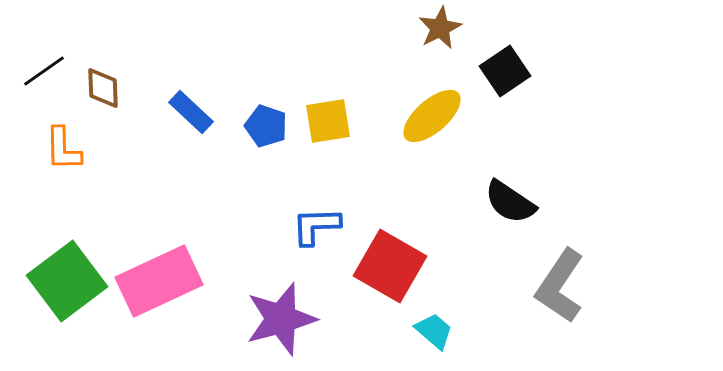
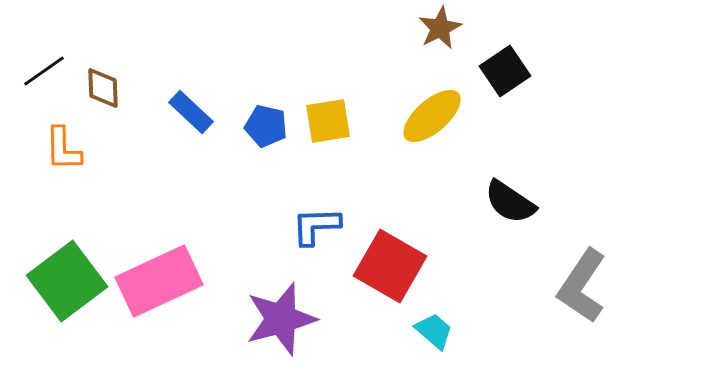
blue pentagon: rotated 6 degrees counterclockwise
gray L-shape: moved 22 px right
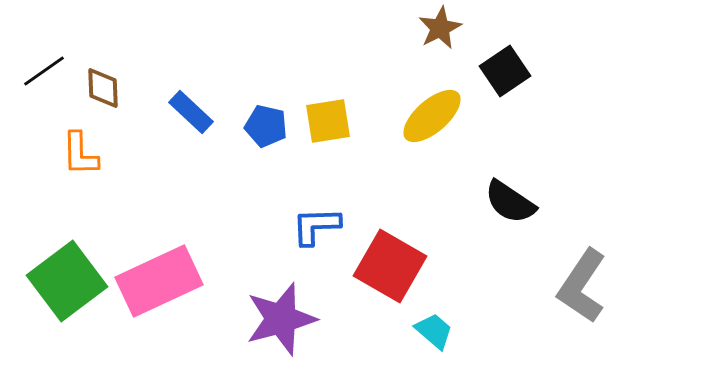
orange L-shape: moved 17 px right, 5 px down
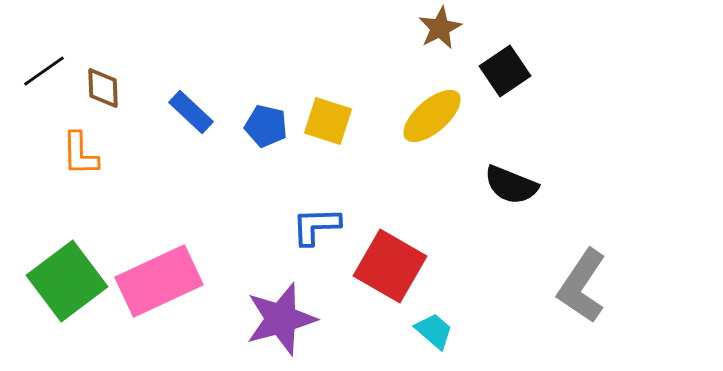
yellow square: rotated 27 degrees clockwise
black semicircle: moved 1 px right, 17 px up; rotated 12 degrees counterclockwise
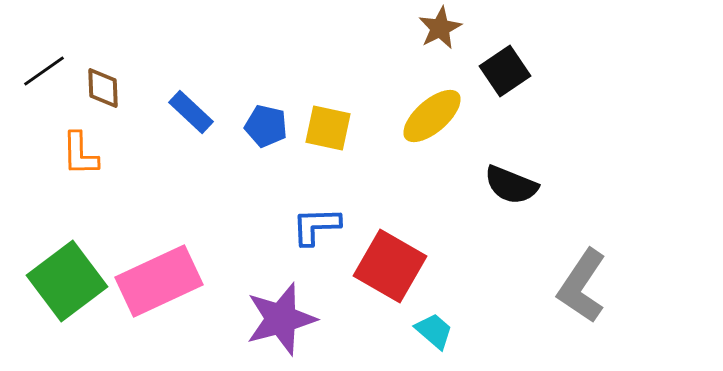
yellow square: moved 7 px down; rotated 6 degrees counterclockwise
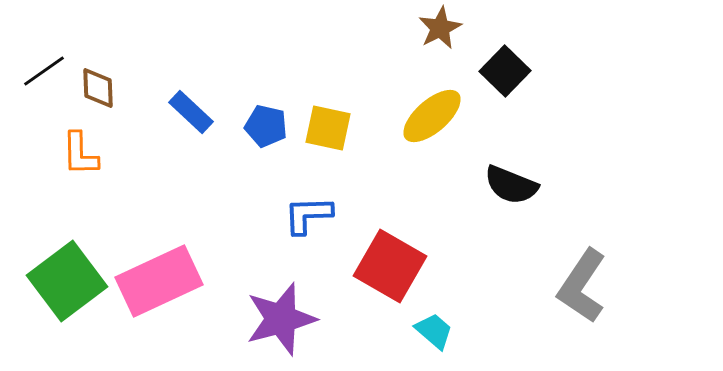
black square: rotated 12 degrees counterclockwise
brown diamond: moved 5 px left
blue L-shape: moved 8 px left, 11 px up
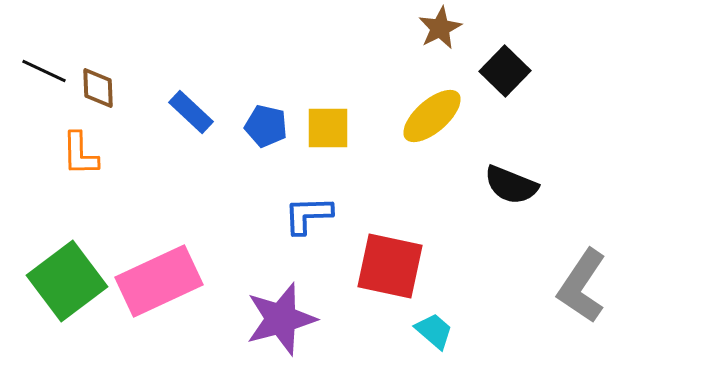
black line: rotated 60 degrees clockwise
yellow square: rotated 12 degrees counterclockwise
red square: rotated 18 degrees counterclockwise
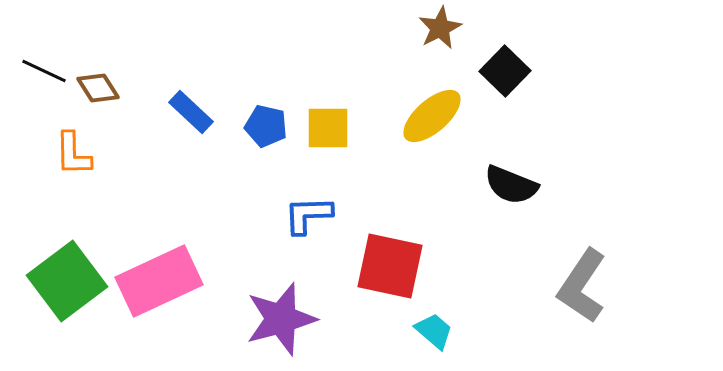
brown diamond: rotated 30 degrees counterclockwise
orange L-shape: moved 7 px left
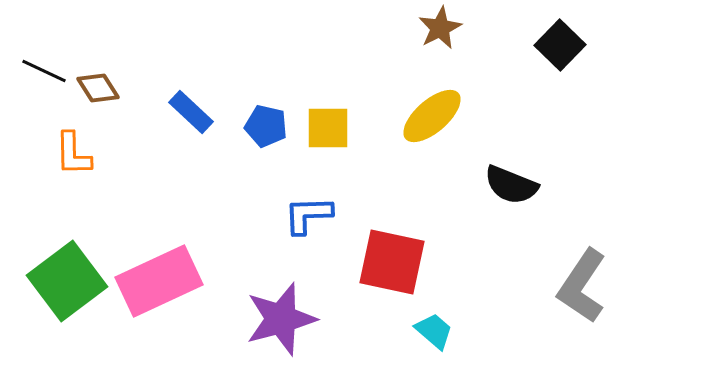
black square: moved 55 px right, 26 px up
red square: moved 2 px right, 4 px up
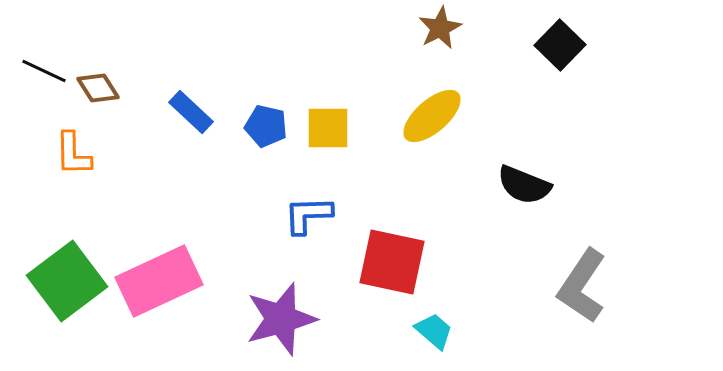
black semicircle: moved 13 px right
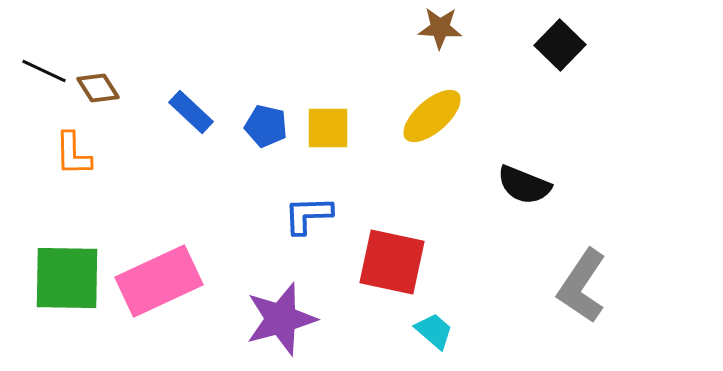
brown star: rotated 30 degrees clockwise
green square: moved 3 px up; rotated 38 degrees clockwise
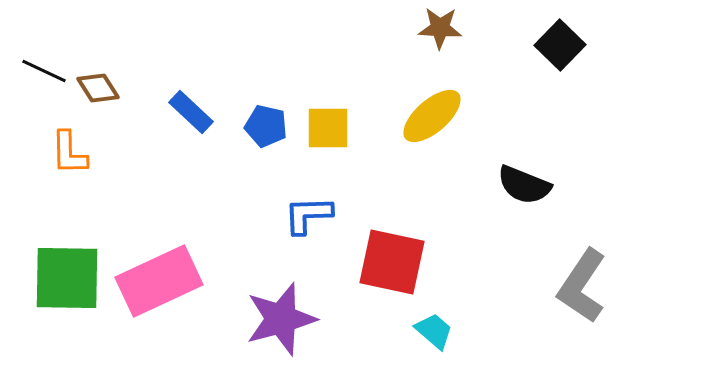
orange L-shape: moved 4 px left, 1 px up
